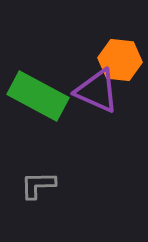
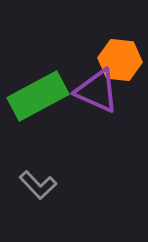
green rectangle: rotated 56 degrees counterclockwise
gray L-shape: rotated 132 degrees counterclockwise
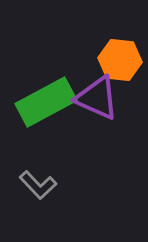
purple triangle: moved 7 px down
green rectangle: moved 8 px right, 6 px down
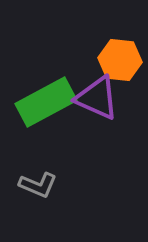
gray L-shape: rotated 24 degrees counterclockwise
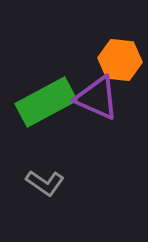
gray L-shape: moved 7 px right, 2 px up; rotated 12 degrees clockwise
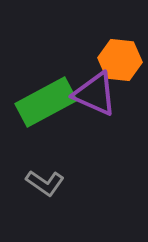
purple triangle: moved 2 px left, 4 px up
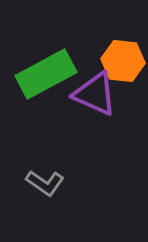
orange hexagon: moved 3 px right, 1 px down
green rectangle: moved 28 px up
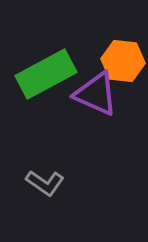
purple triangle: moved 1 px right
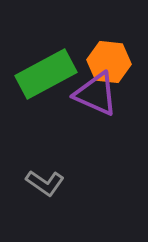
orange hexagon: moved 14 px left, 1 px down
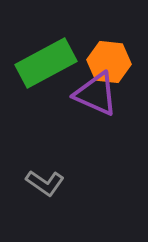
green rectangle: moved 11 px up
